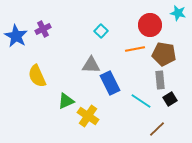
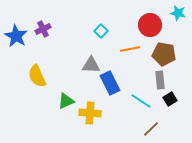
orange line: moved 5 px left
yellow cross: moved 2 px right, 3 px up; rotated 30 degrees counterclockwise
brown line: moved 6 px left
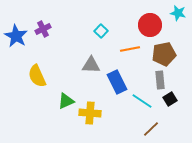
brown pentagon: rotated 20 degrees counterclockwise
blue rectangle: moved 7 px right, 1 px up
cyan line: moved 1 px right
